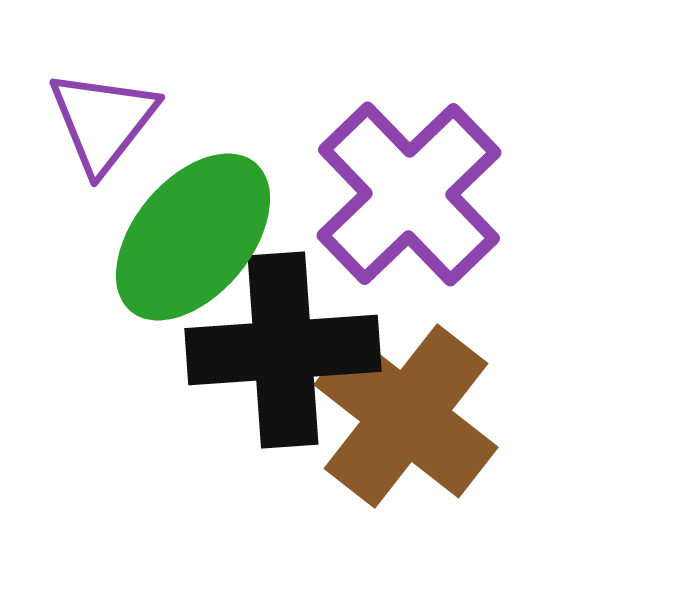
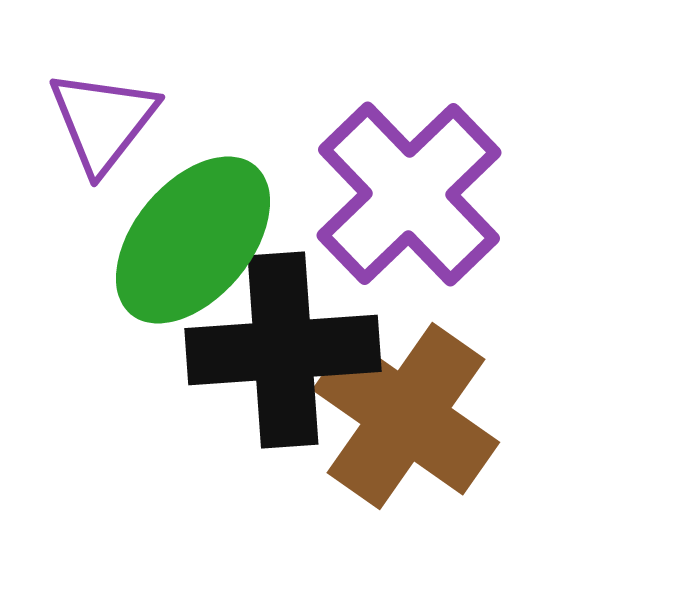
green ellipse: moved 3 px down
brown cross: rotated 3 degrees counterclockwise
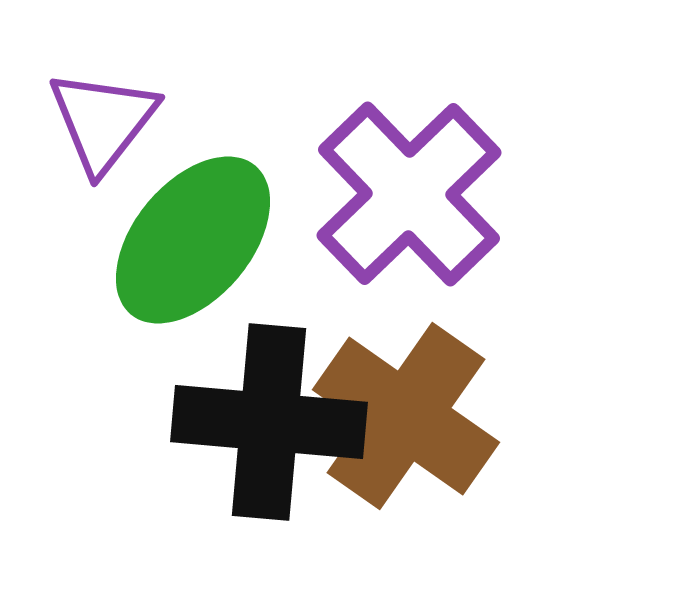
black cross: moved 14 px left, 72 px down; rotated 9 degrees clockwise
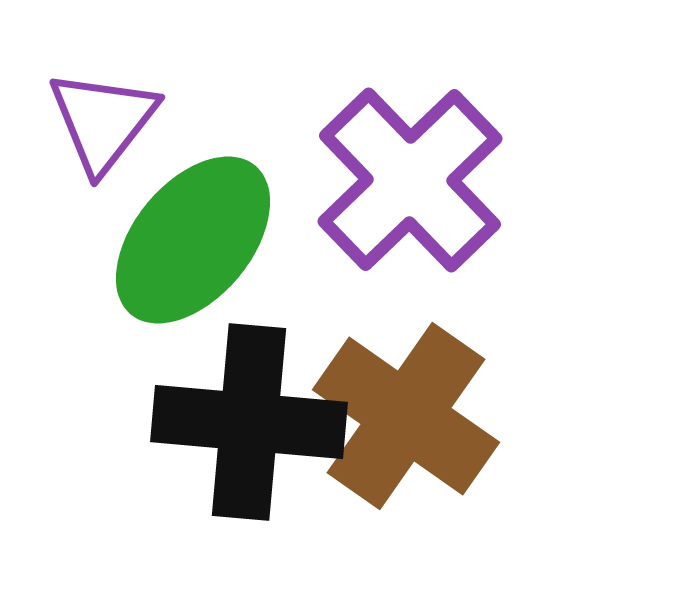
purple cross: moved 1 px right, 14 px up
black cross: moved 20 px left
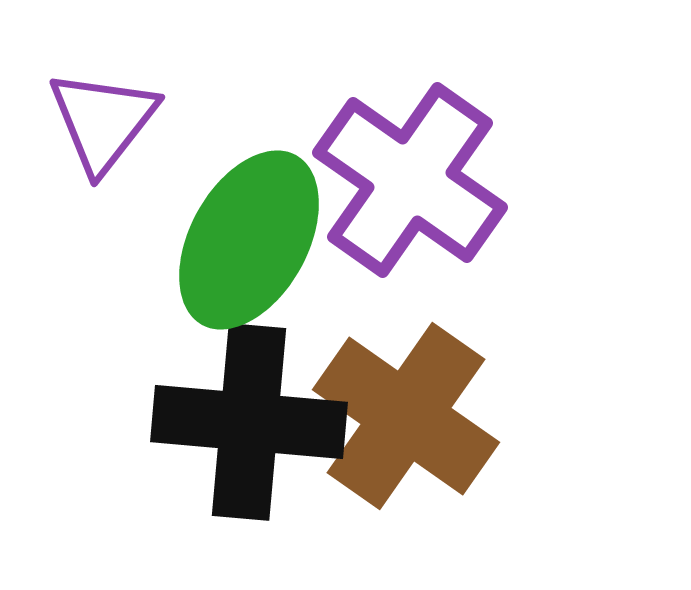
purple cross: rotated 11 degrees counterclockwise
green ellipse: moved 56 px right; rotated 11 degrees counterclockwise
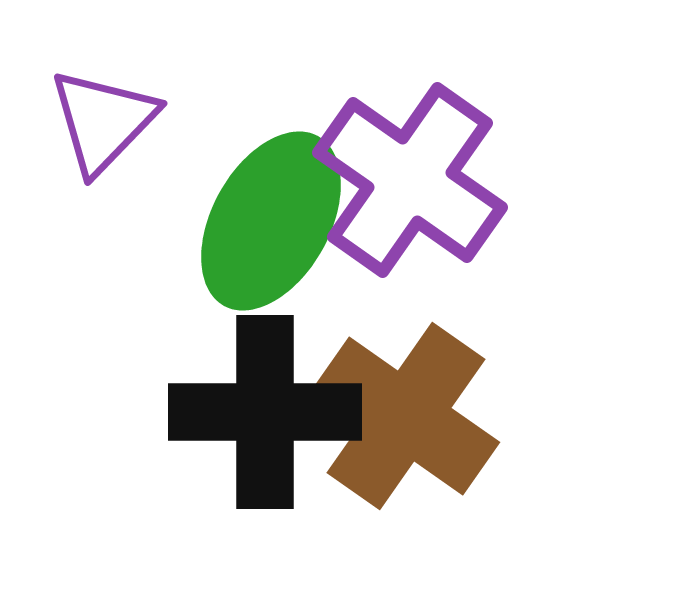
purple triangle: rotated 6 degrees clockwise
green ellipse: moved 22 px right, 19 px up
black cross: moved 16 px right, 10 px up; rotated 5 degrees counterclockwise
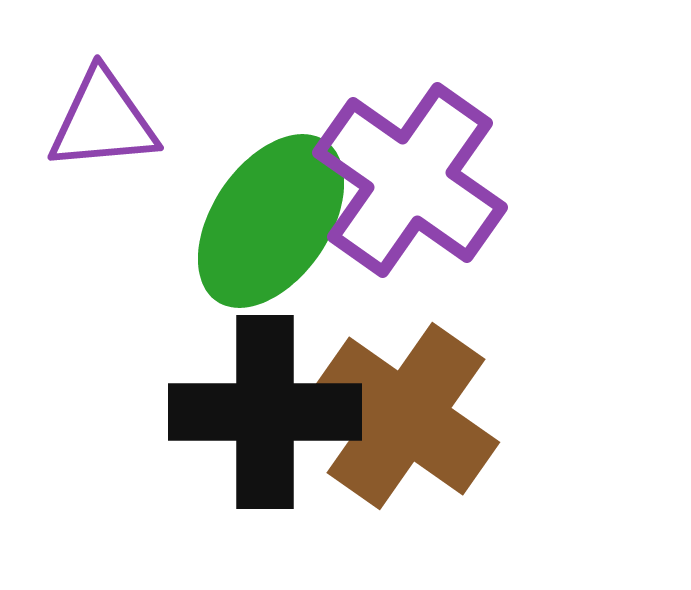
purple triangle: rotated 41 degrees clockwise
green ellipse: rotated 5 degrees clockwise
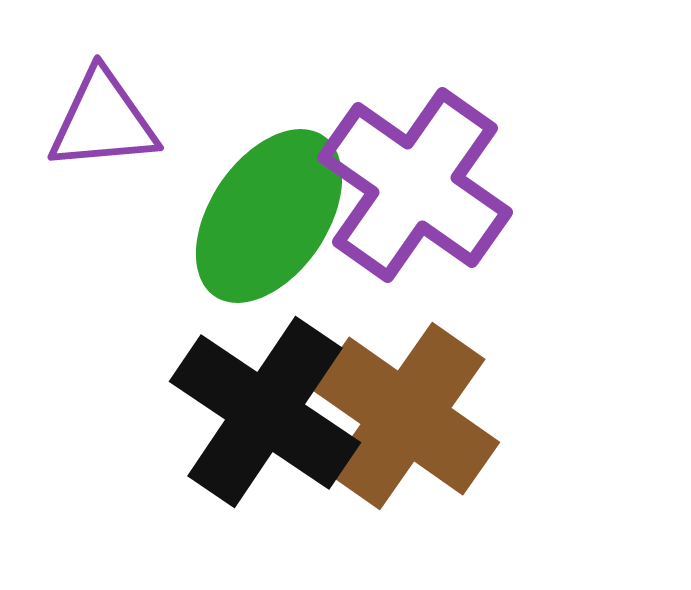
purple cross: moved 5 px right, 5 px down
green ellipse: moved 2 px left, 5 px up
black cross: rotated 34 degrees clockwise
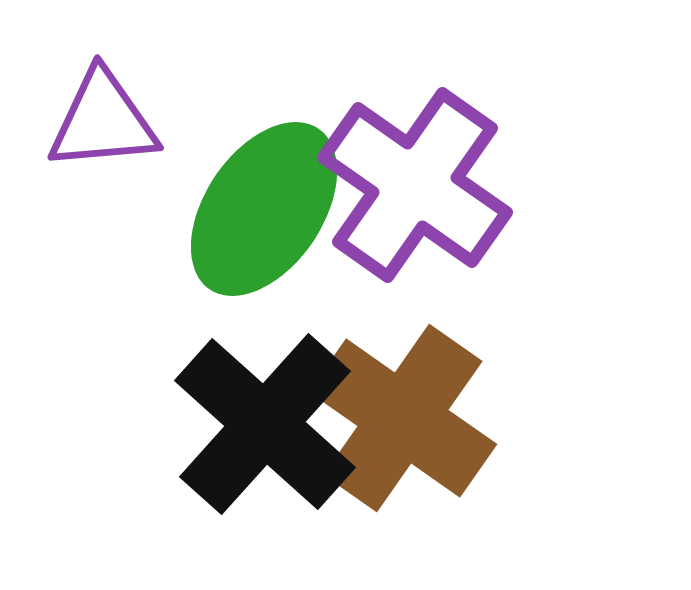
green ellipse: moved 5 px left, 7 px up
black cross: moved 12 px down; rotated 8 degrees clockwise
brown cross: moved 3 px left, 2 px down
